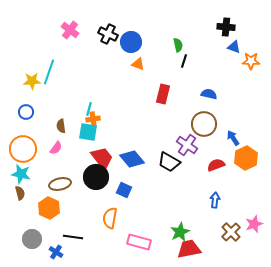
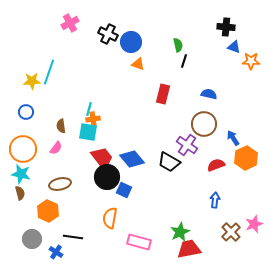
pink cross at (70, 30): moved 7 px up; rotated 24 degrees clockwise
black circle at (96, 177): moved 11 px right
orange hexagon at (49, 208): moved 1 px left, 3 px down
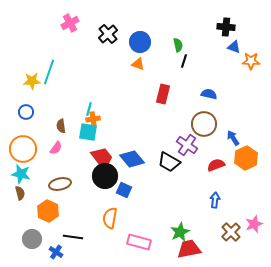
black cross at (108, 34): rotated 24 degrees clockwise
blue circle at (131, 42): moved 9 px right
black circle at (107, 177): moved 2 px left, 1 px up
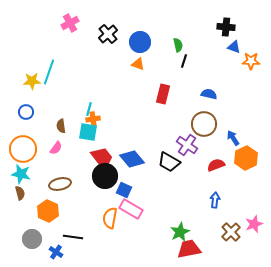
pink rectangle at (139, 242): moved 8 px left, 33 px up; rotated 15 degrees clockwise
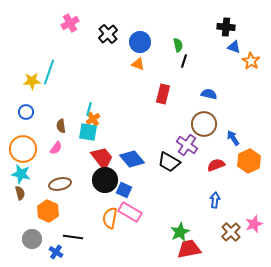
orange star at (251, 61): rotated 30 degrees clockwise
orange cross at (93, 119): rotated 24 degrees counterclockwise
orange hexagon at (246, 158): moved 3 px right, 3 px down
black circle at (105, 176): moved 4 px down
pink rectangle at (131, 209): moved 1 px left, 3 px down
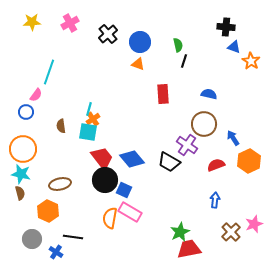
yellow star at (32, 81): moved 59 px up
red rectangle at (163, 94): rotated 18 degrees counterclockwise
pink semicircle at (56, 148): moved 20 px left, 53 px up
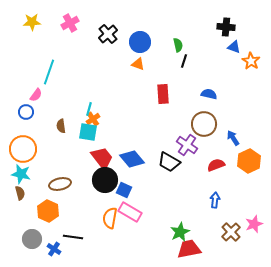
blue cross at (56, 252): moved 2 px left, 3 px up
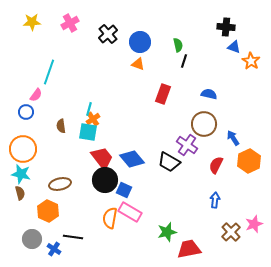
red rectangle at (163, 94): rotated 24 degrees clockwise
red semicircle at (216, 165): rotated 42 degrees counterclockwise
green star at (180, 232): moved 13 px left; rotated 12 degrees clockwise
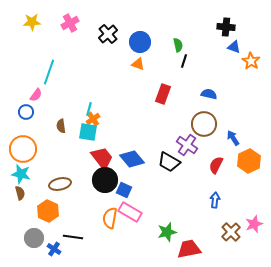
gray circle at (32, 239): moved 2 px right, 1 px up
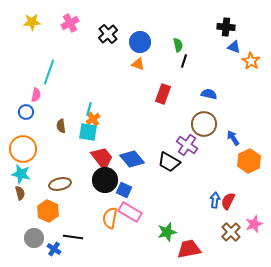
pink semicircle at (36, 95): rotated 24 degrees counterclockwise
red semicircle at (216, 165): moved 12 px right, 36 px down
